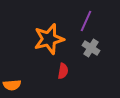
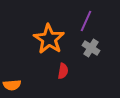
orange star: rotated 24 degrees counterclockwise
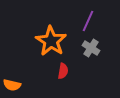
purple line: moved 2 px right
orange star: moved 2 px right, 2 px down
orange semicircle: rotated 18 degrees clockwise
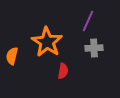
orange star: moved 4 px left, 1 px down
gray cross: moved 3 px right; rotated 36 degrees counterclockwise
orange semicircle: moved 29 px up; rotated 90 degrees clockwise
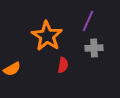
orange star: moved 6 px up
orange semicircle: moved 13 px down; rotated 132 degrees counterclockwise
red semicircle: moved 6 px up
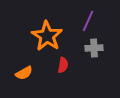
orange semicircle: moved 12 px right, 4 px down
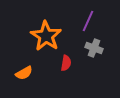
orange star: moved 1 px left
gray cross: rotated 24 degrees clockwise
red semicircle: moved 3 px right, 2 px up
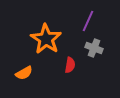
orange star: moved 3 px down
red semicircle: moved 4 px right, 2 px down
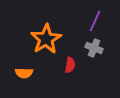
purple line: moved 7 px right
orange star: rotated 8 degrees clockwise
orange semicircle: rotated 30 degrees clockwise
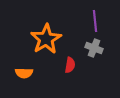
purple line: rotated 30 degrees counterclockwise
